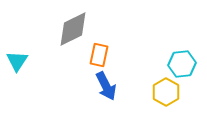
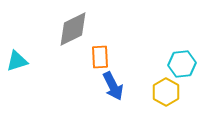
orange rectangle: moved 1 px right, 2 px down; rotated 15 degrees counterclockwise
cyan triangle: rotated 40 degrees clockwise
blue arrow: moved 7 px right
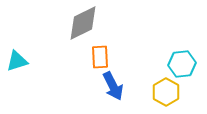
gray diamond: moved 10 px right, 6 px up
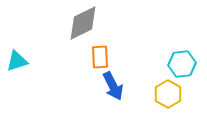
yellow hexagon: moved 2 px right, 2 px down
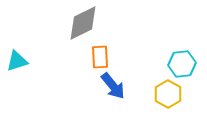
blue arrow: rotated 12 degrees counterclockwise
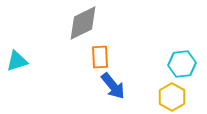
yellow hexagon: moved 4 px right, 3 px down
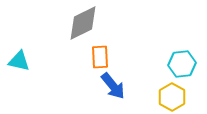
cyan triangle: moved 2 px right; rotated 30 degrees clockwise
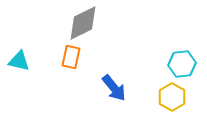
orange rectangle: moved 29 px left; rotated 15 degrees clockwise
blue arrow: moved 1 px right, 2 px down
